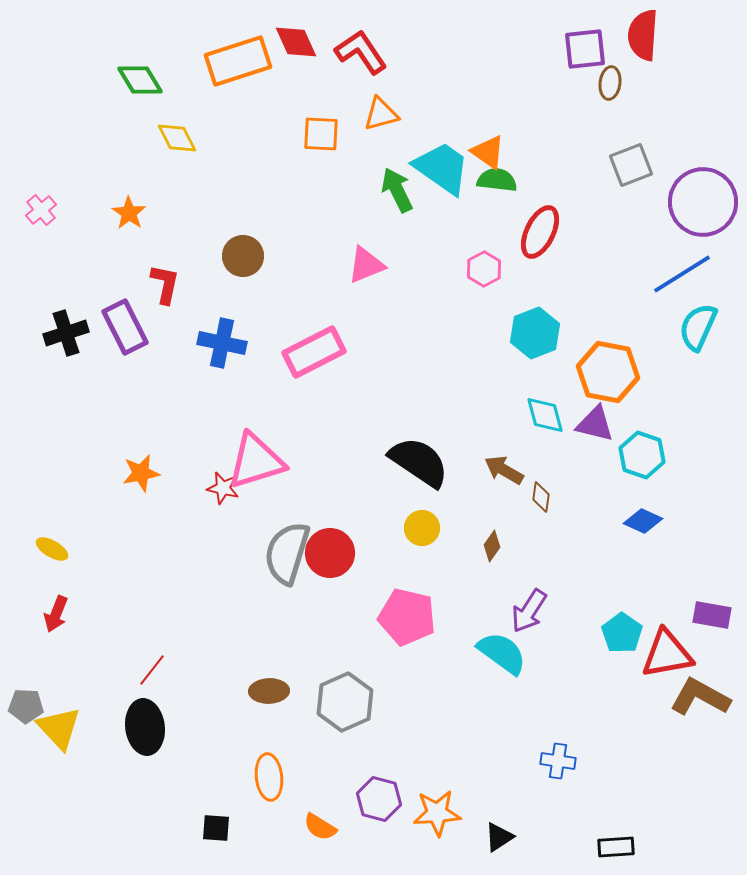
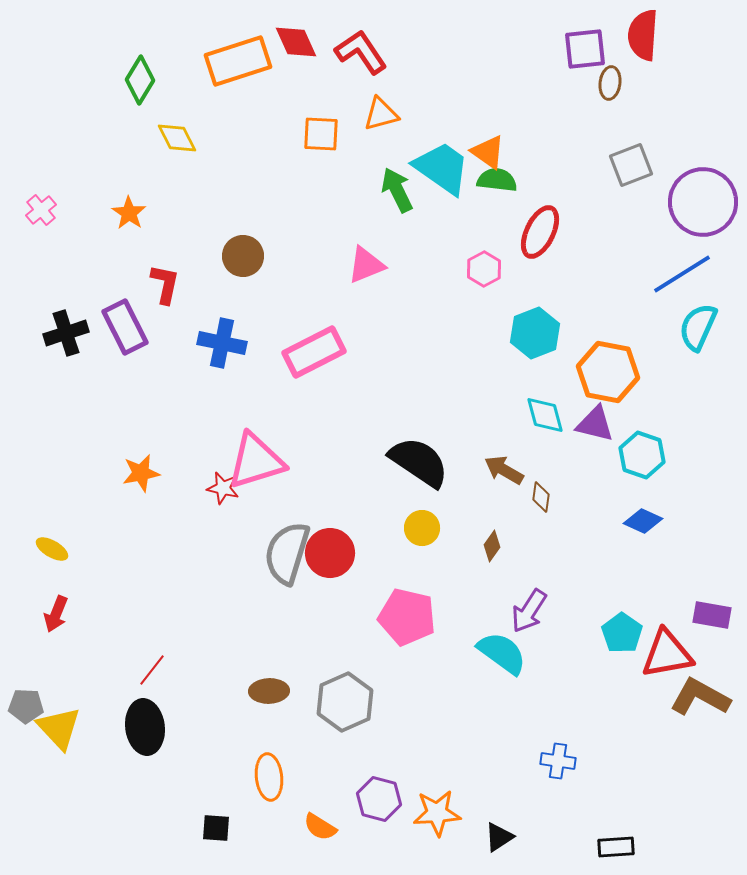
green diamond at (140, 80): rotated 63 degrees clockwise
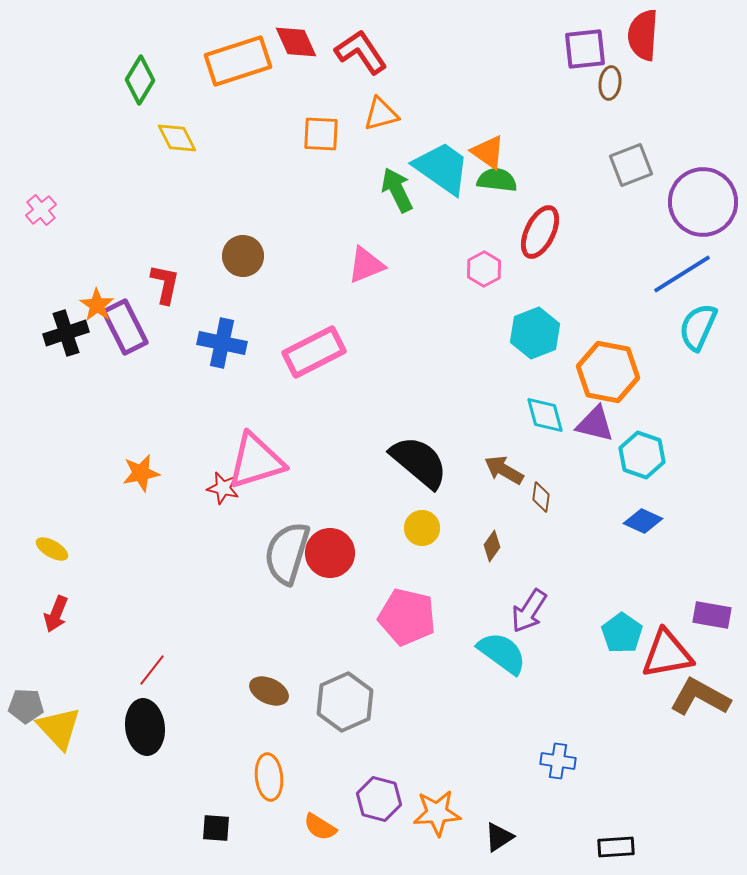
orange star at (129, 213): moved 32 px left, 92 px down
black semicircle at (419, 462): rotated 6 degrees clockwise
brown ellipse at (269, 691): rotated 27 degrees clockwise
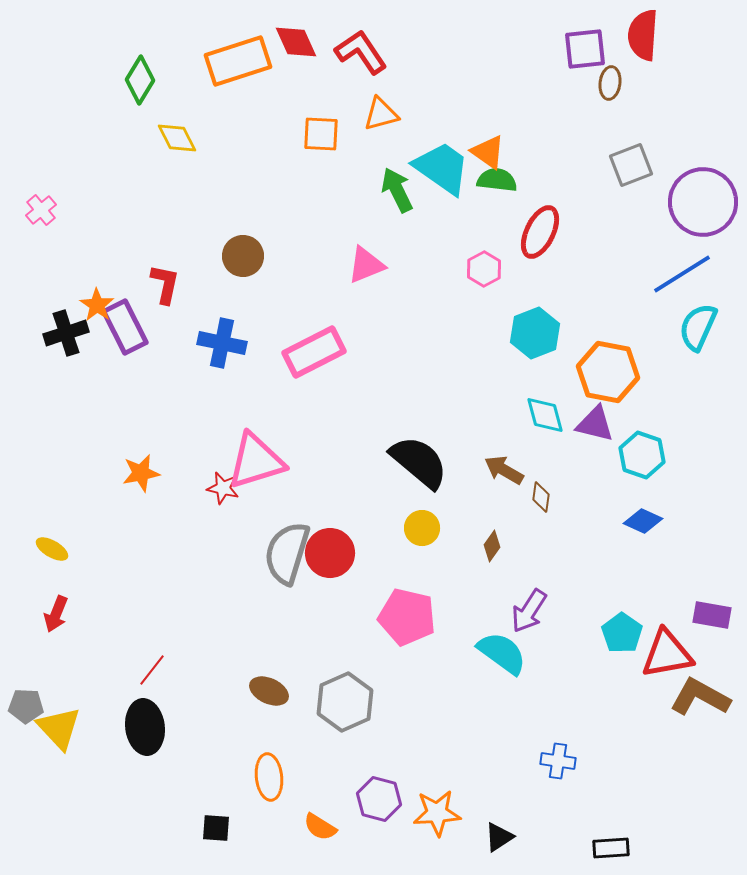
black rectangle at (616, 847): moved 5 px left, 1 px down
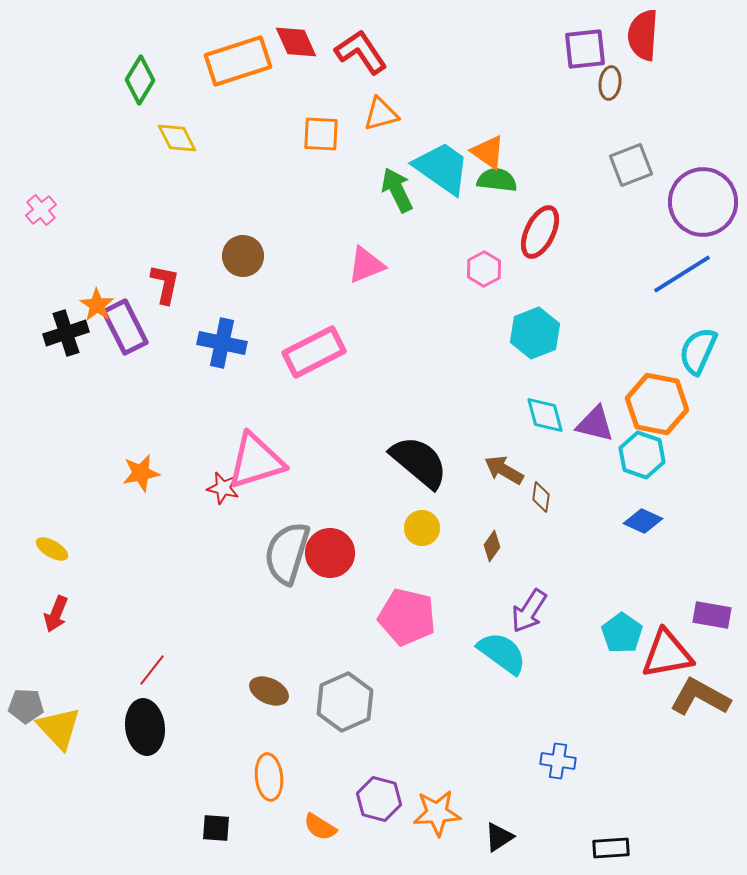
cyan semicircle at (698, 327): moved 24 px down
orange hexagon at (608, 372): moved 49 px right, 32 px down
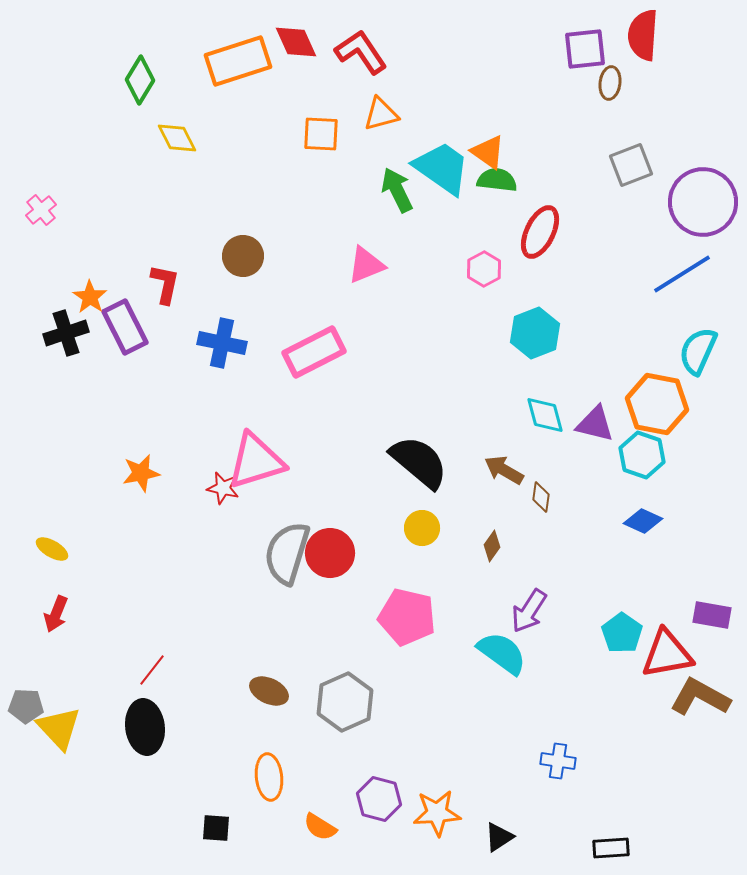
orange star at (97, 305): moved 7 px left, 8 px up
